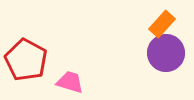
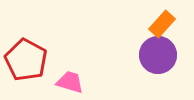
purple circle: moved 8 px left, 2 px down
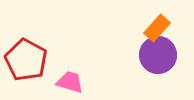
orange rectangle: moved 5 px left, 4 px down
